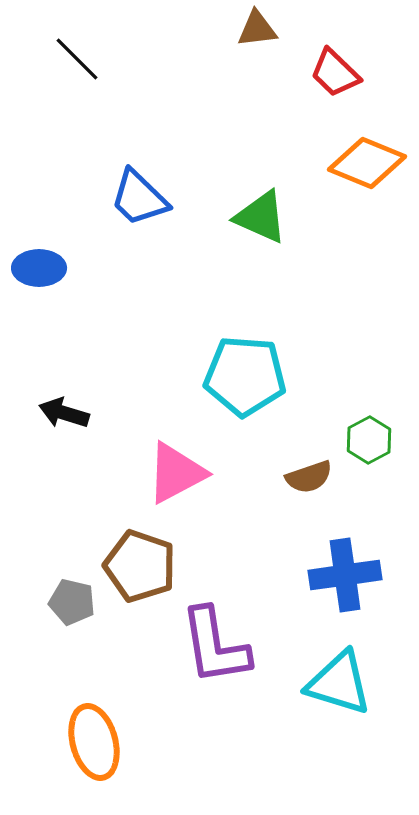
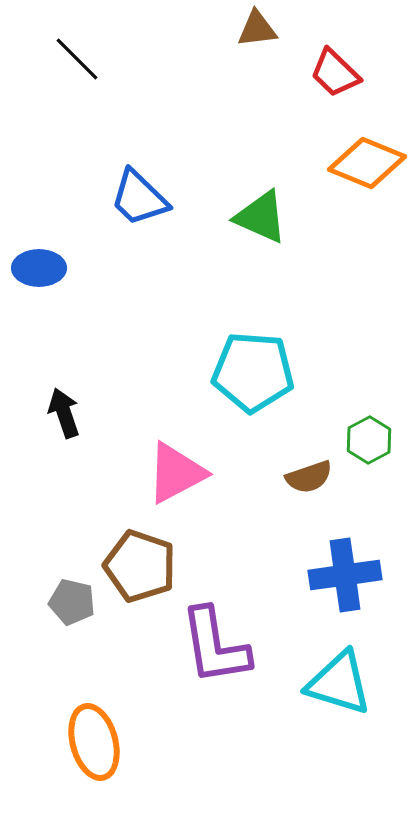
cyan pentagon: moved 8 px right, 4 px up
black arrow: rotated 54 degrees clockwise
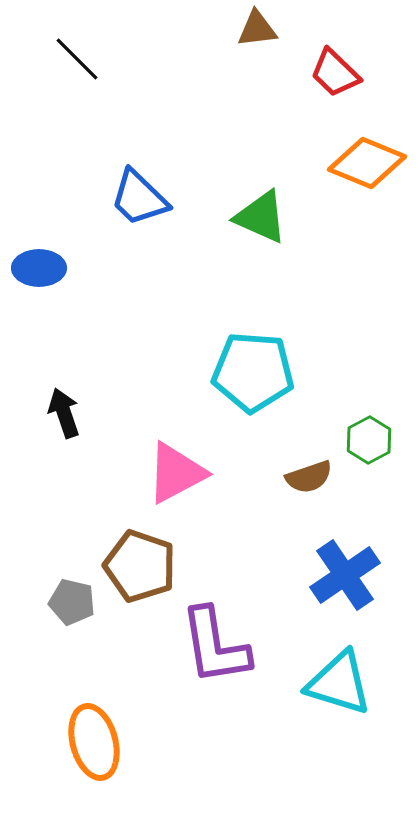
blue cross: rotated 26 degrees counterclockwise
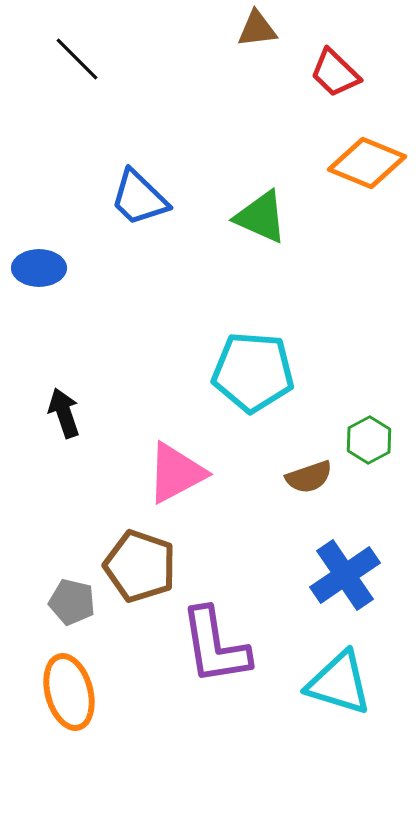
orange ellipse: moved 25 px left, 50 px up
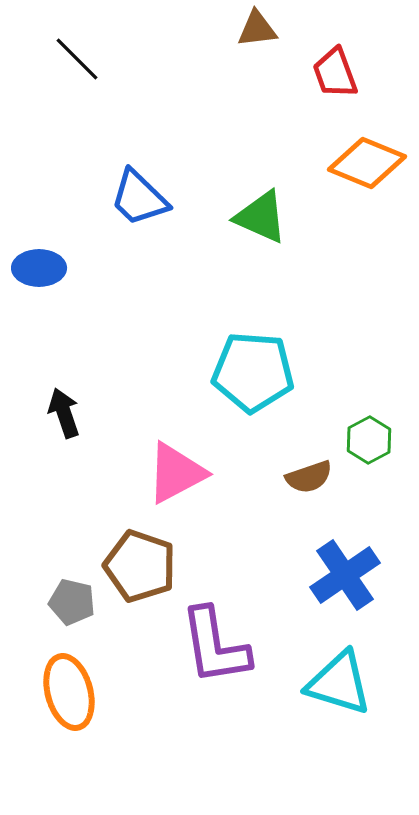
red trapezoid: rotated 26 degrees clockwise
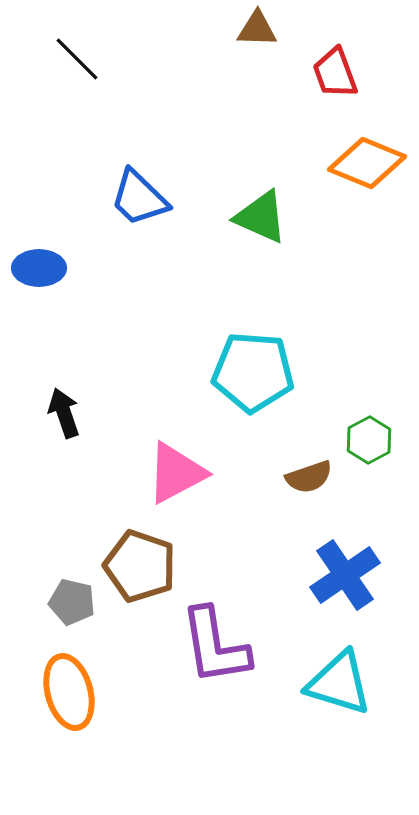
brown triangle: rotated 9 degrees clockwise
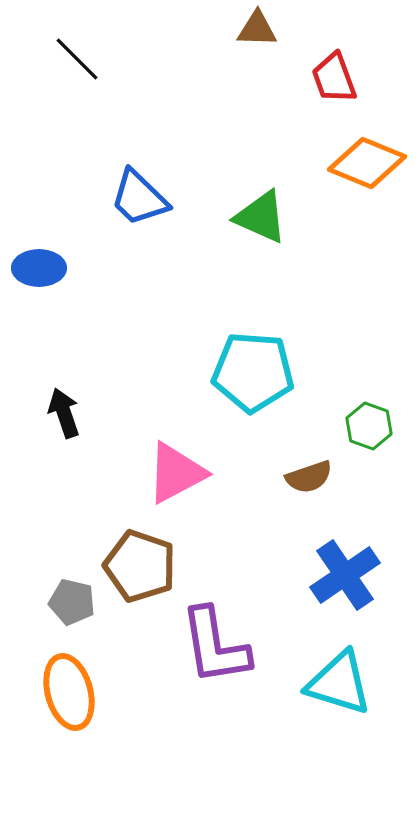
red trapezoid: moved 1 px left, 5 px down
green hexagon: moved 14 px up; rotated 12 degrees counterclockwise
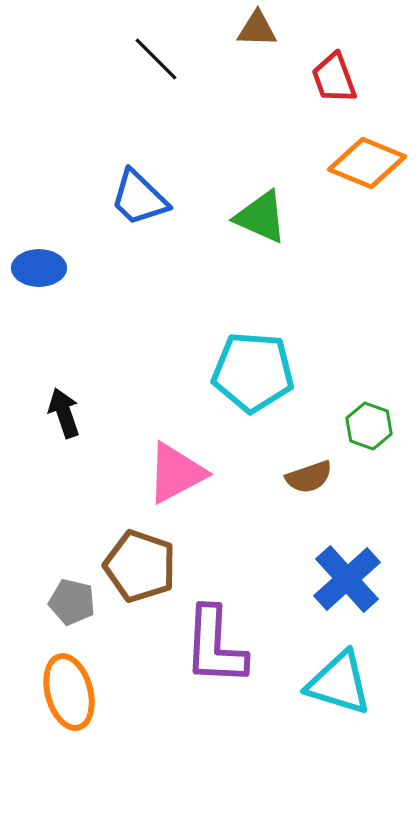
black line: moved 79 px right
blue cross: moved 2 px right, 4 px down; rotated 8 degrees counterclockwise
purple L-shape: rotated 12 degrees clockwise
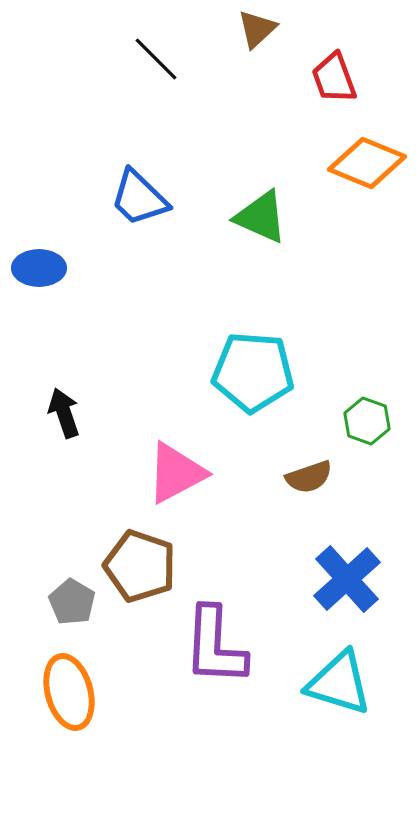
brown triangle: rotated 45 degrees counterclockwise
green hexagon: moved 2 px left, 5 px up
gray pentagon: rotated 18 degrees clockwise
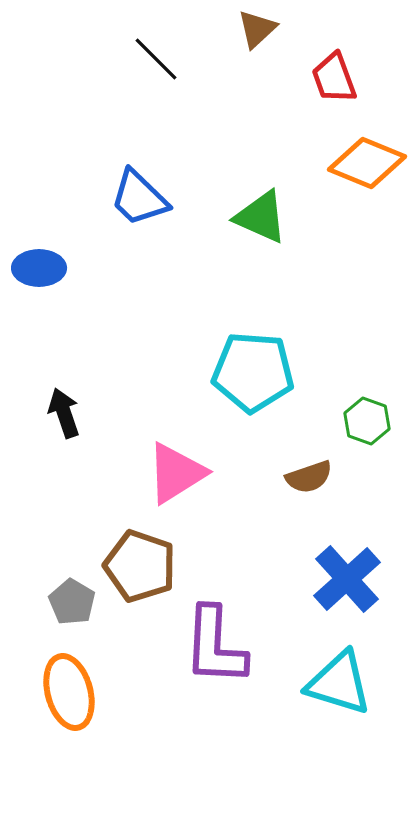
pink triangle: rotated 4 degrees counterclockwise
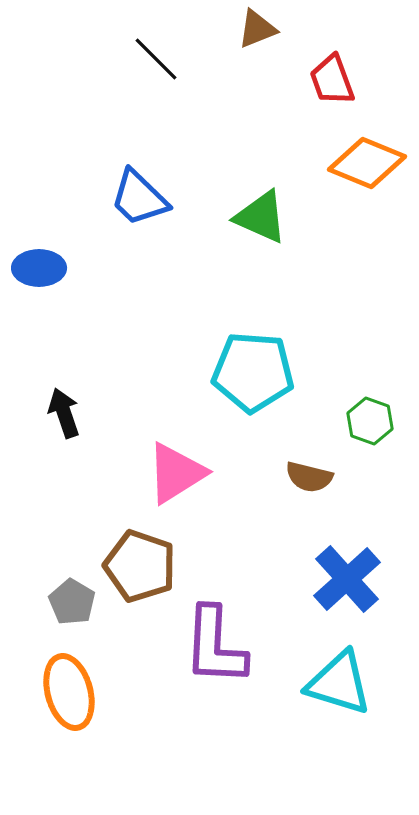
brown triangle: rotated 21 degrees clockwise
red trapezoid: moved 2 px left, 2 px down
green hexagon: moved 3 px right
brown semicircle: rotated 33 degrees clockwise
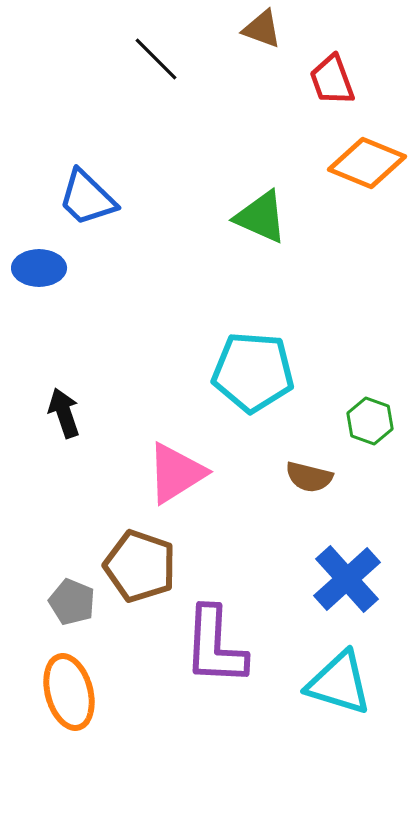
brown triangle: moved 5 px right; rotated 42 degrees clockwise
blue trapezoid: moved 52 px left
gray pentagon: rotated 9 degrees counterclockwise
